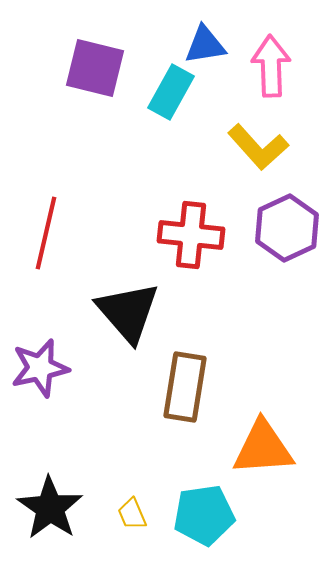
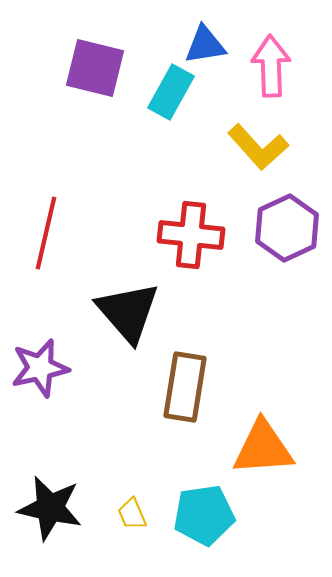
black star: rotated 22 degrees counterclockwise
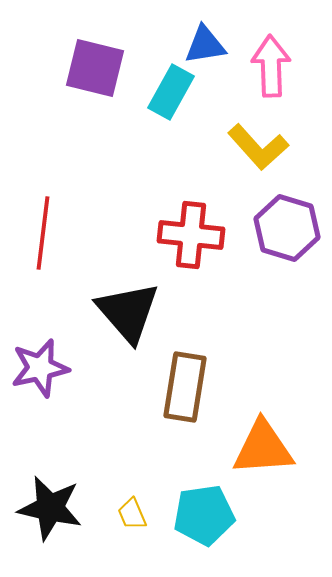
purple hexagon: rotated 18 degrees counterclockwise
red line: moved 3 px left; rotated 6 degrees counterclockwise
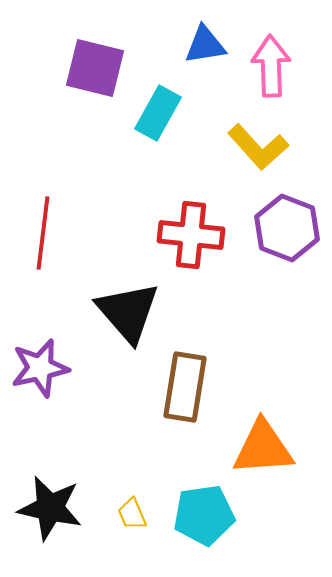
cyan rectangle: moved 13 px left, 21 px down
purple hexagon: rotated 4 degrees clockwise
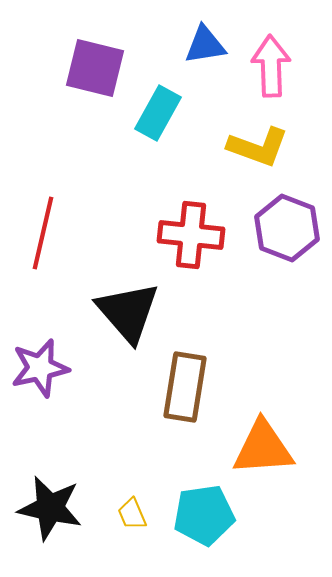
yellow L-shape: rotated 28 degrees counterclockwise
red line: rotated 6 degrees clockwise
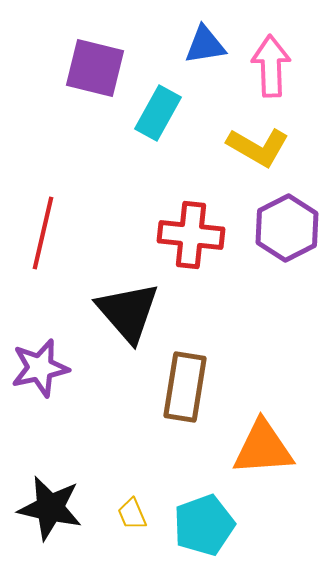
yellow L-shape: rotated 10 degrees clockwise
purple hexagon: rotated 12 degrees clockwise
cyan pentagon: moved 10 px down; rotated 12 degrees counterclockwise
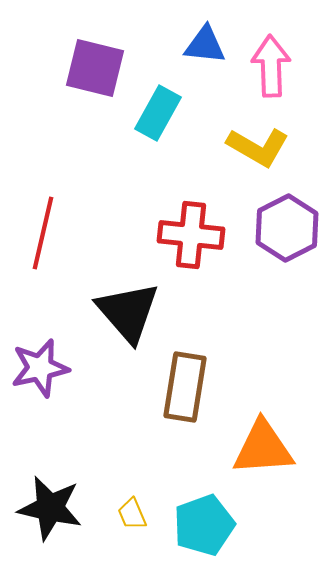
blue triangle: rotated 15 degrees clockwise
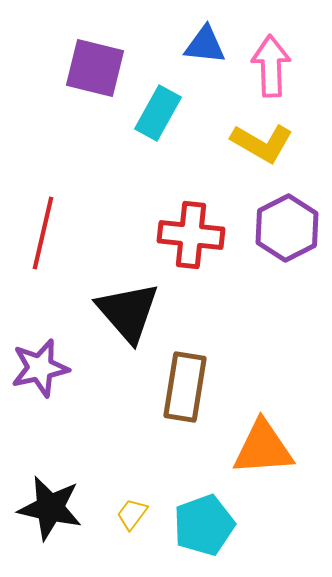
yellow L-shape: moved 4 px right, 4 px up
yellow trapezoid: rotated 60 degrees clockwise
